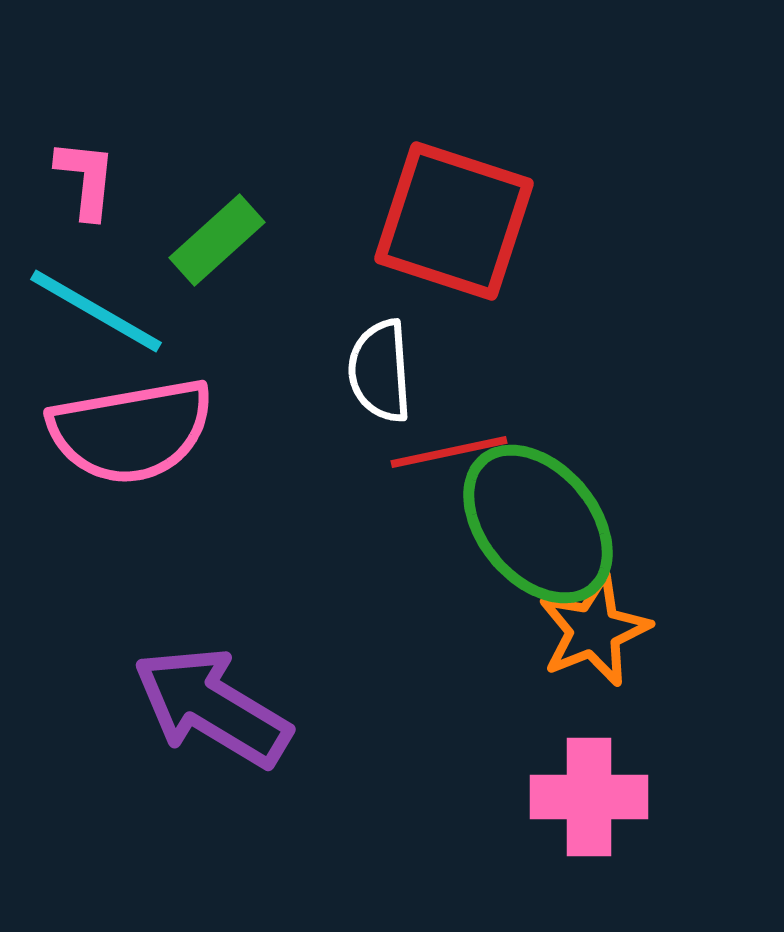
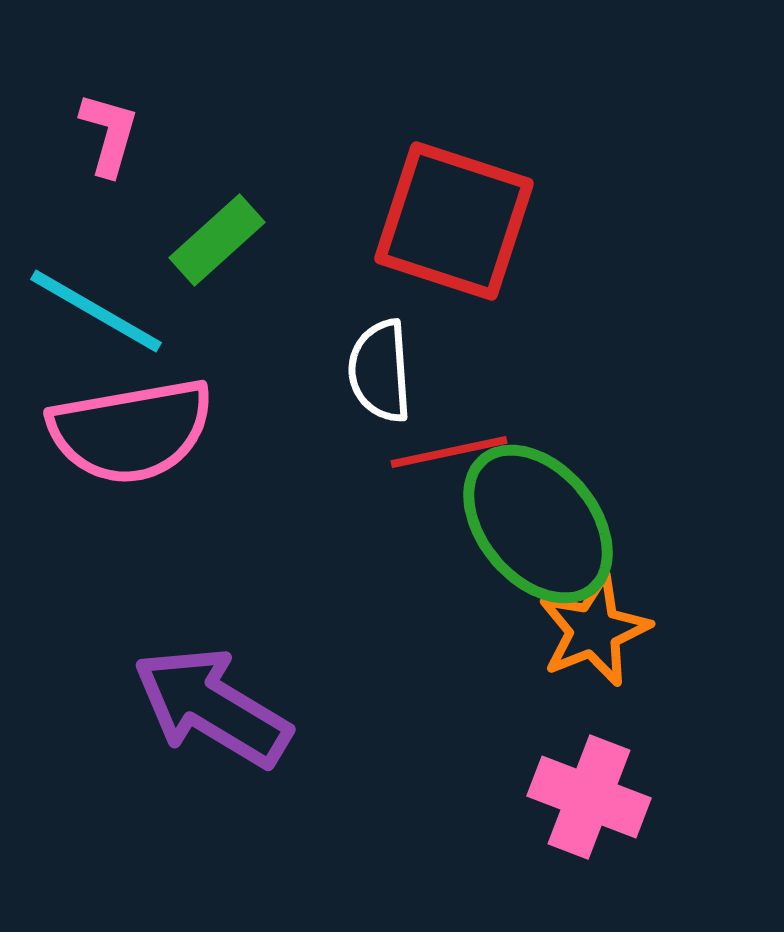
pink L-shape: moved 23 px right, 45 px up; rotated 10 degrees clockwise
pink cross: rotated 21 degrees clockwise
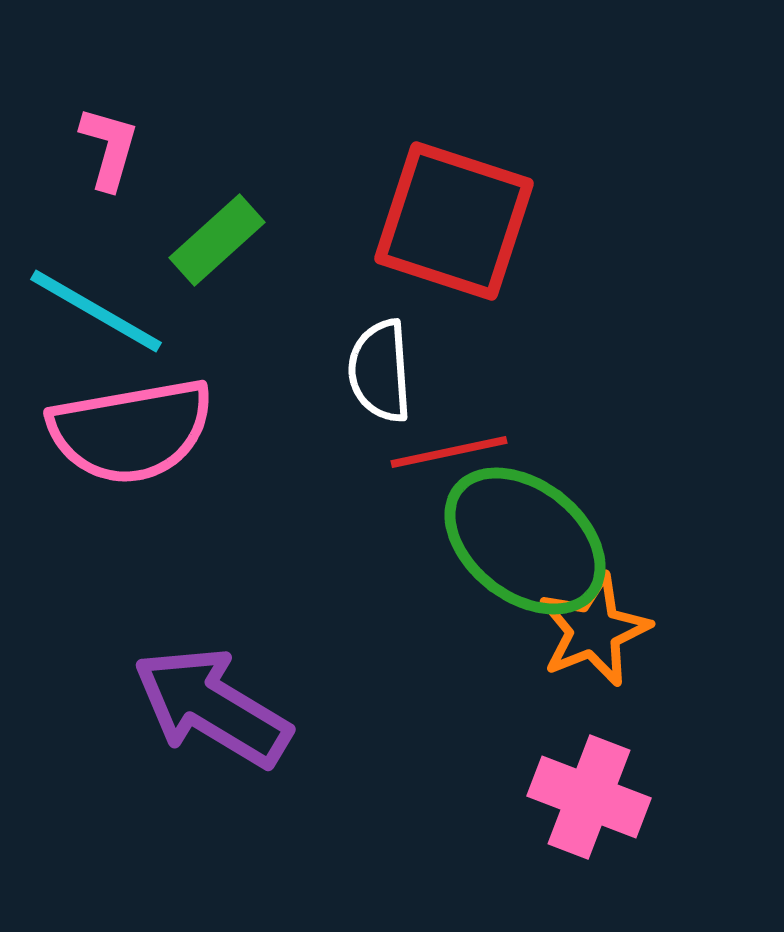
pink L-shape: moved 14 px down
green ellipse: moved 13 px left, 17 px down; rotated 12 degrees counterclockwise
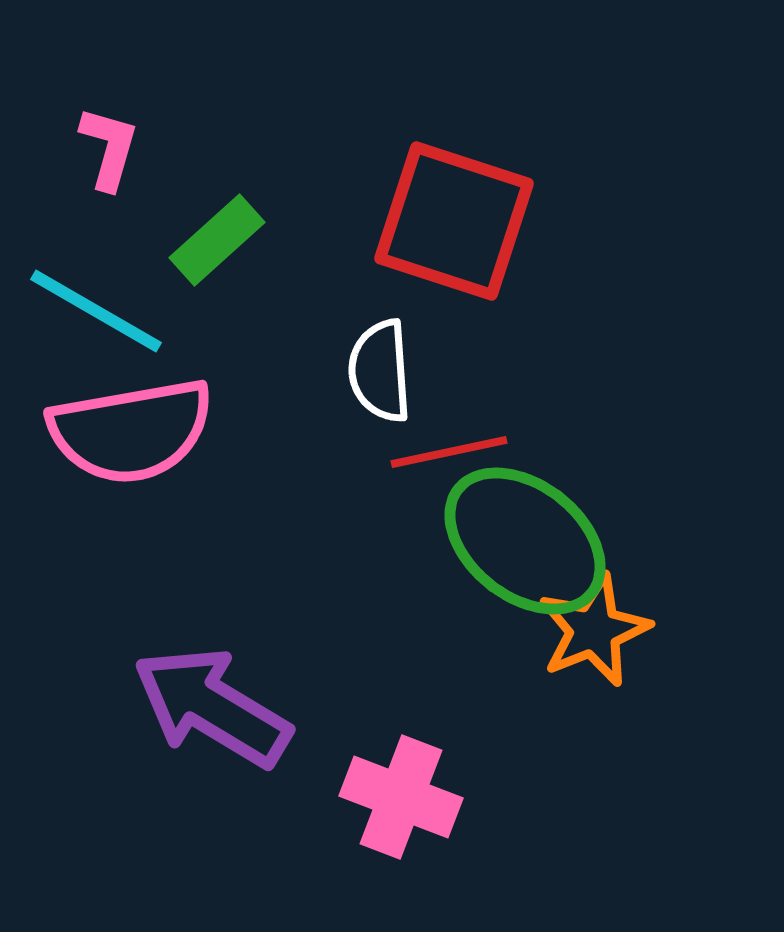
pink cross: moved 188 px left
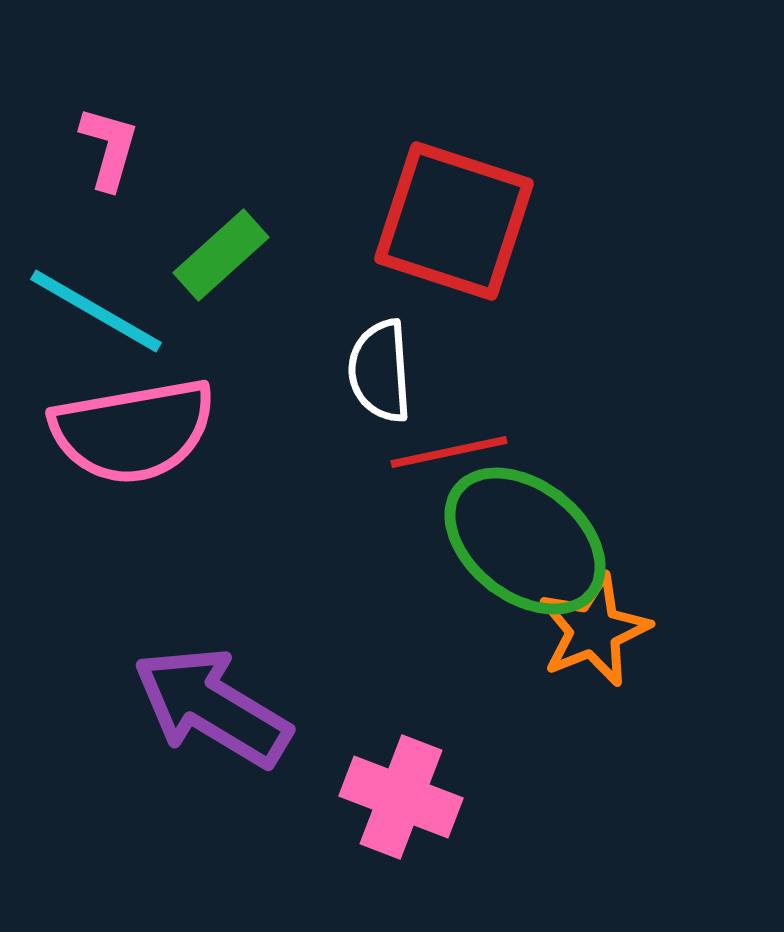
green rectangle: moved 4 px right, 15 px down
pink semicircle: moved 2 px right
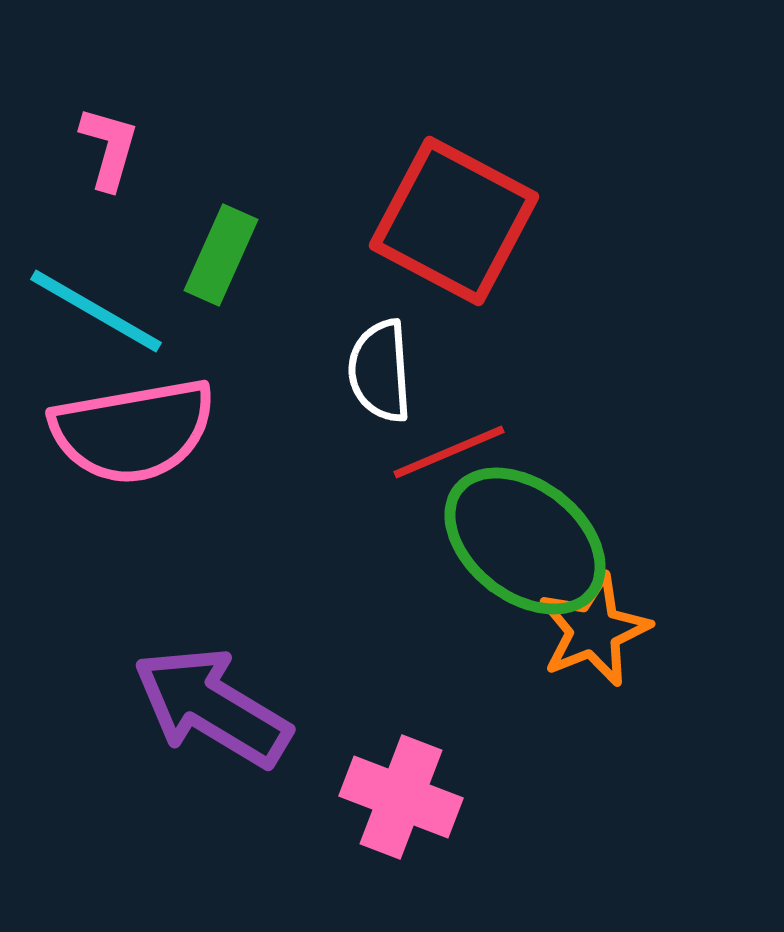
red square: rotated 10 degrees clockwise
green rectangle: rotated 24 degrees counterclockwise
red line: rotated 11 degrees counterclockwise
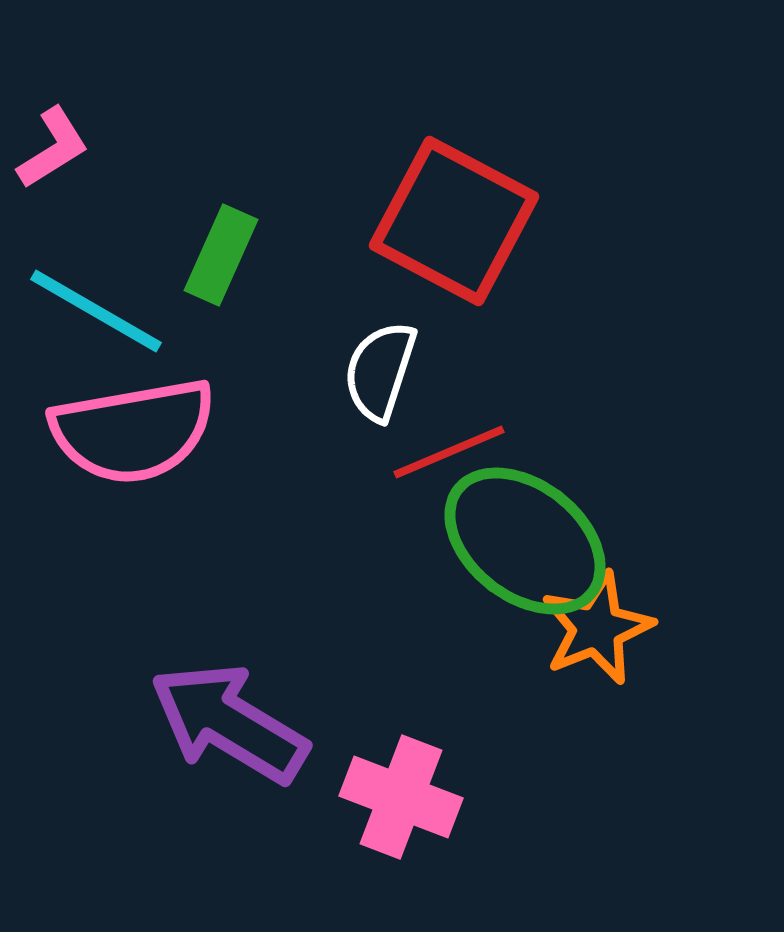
pink L-shape: moved 56 px left; rotated 42 degrees clockwise
white semicircle: rotated 22 degrees clockwise
orange star: moved 3 px right, 2 px up
purple arrow: moved 17 px right, 16 px down
